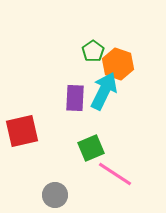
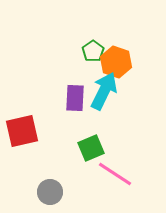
orange hexagon: moved 2 px left, 2 px up
gray circle: moved 5 px left, 3 px up
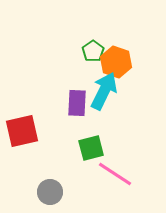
purple rectangle: moved 2 px right, 5 px down
green square: rotated 8 degrees clockwise
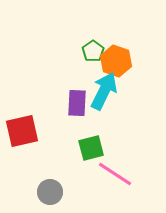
orange hexagon: moved 1 px up
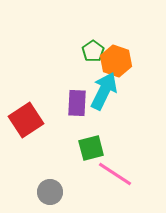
red square: moved 4 px right, 11 px up; rotated 20 degrees counterclockwise
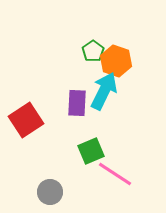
green square: moved 3 px down; rotated 8 degrees counterclockwise
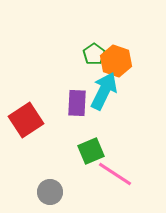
green pentagon: moved 1 px right, 3 px down
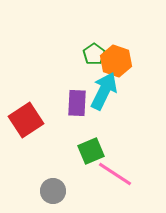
gray circle: moved 3 px right, 1 px up
